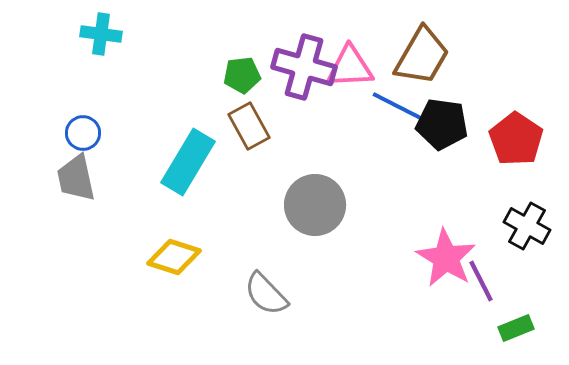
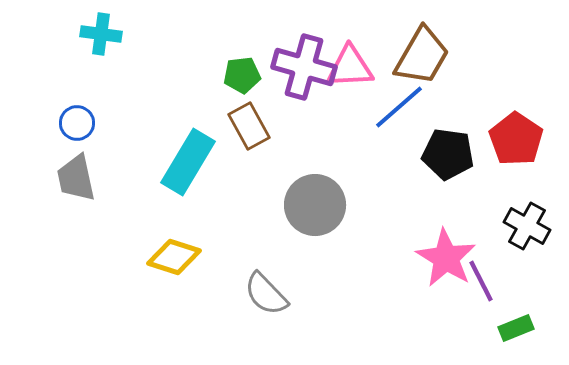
blue line: rotated 68 degrees counterclockwise
black pentagon: moved 6 px right, 30 px down
blue circle: moved 6 px left, 10 px up
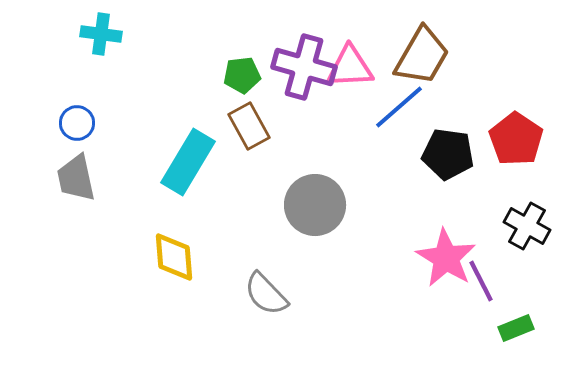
yellow diamond: rotated 68 degrees clockwise
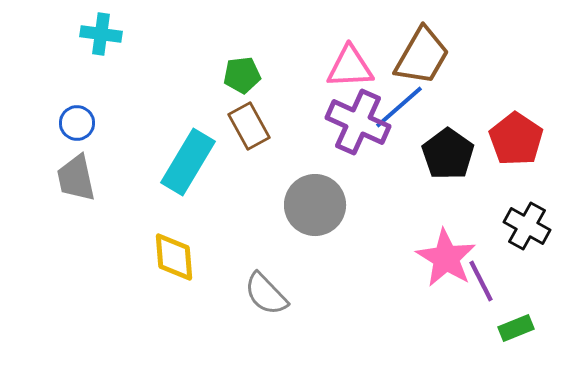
purple cross: moved 54 px right, 55 px down; rotated 8 degrees clockwise
black pentagon: rotated 27 degrees clockwise
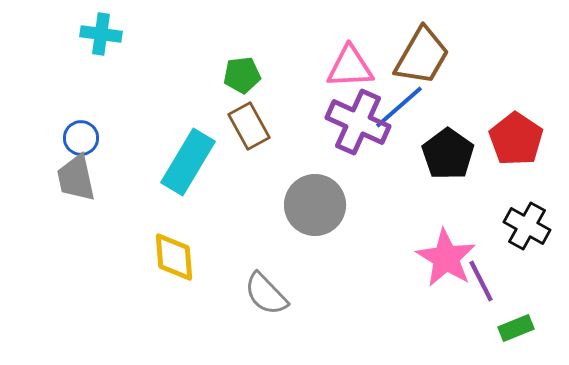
blue circle: moved 4 px right, 15 px down
